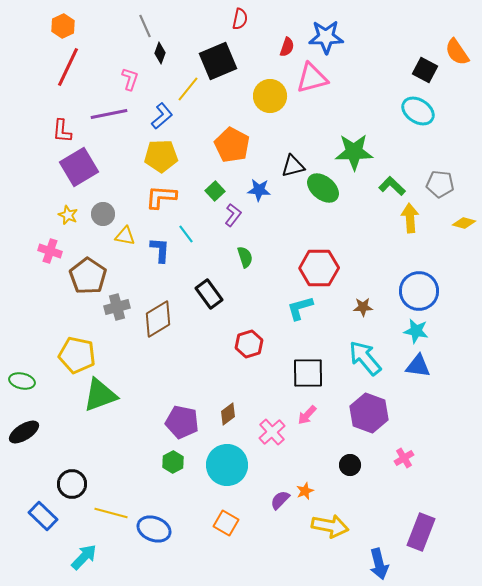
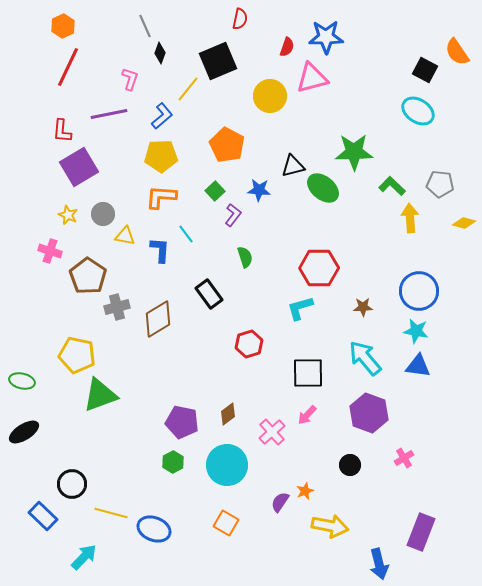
orange pentagon at (232, 145): moved 5 px left
purple semicircle at (280, 500): moved 2 px down; rotated 10 degrees counterclockwise
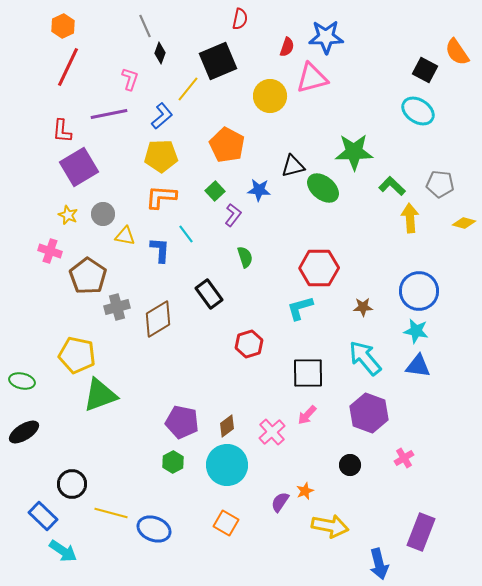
brown diamond at (228, 414): moved 1 px left, 12 px down
cyan arrow at (84, 557): moved 21 px left, 6 px up; rotated 80 degrees clockwise
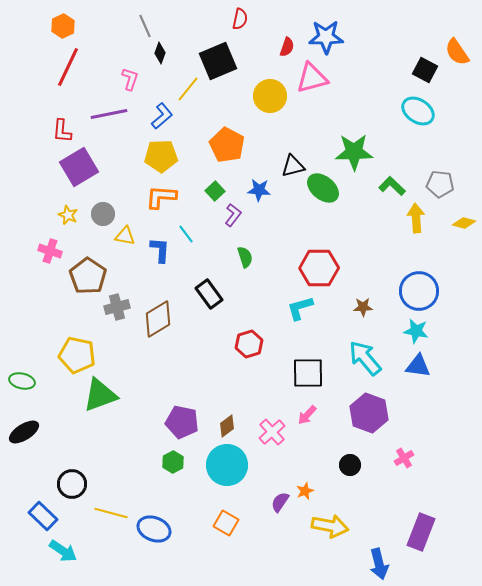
yellow arrow at (410, 218): moved 6 px right
